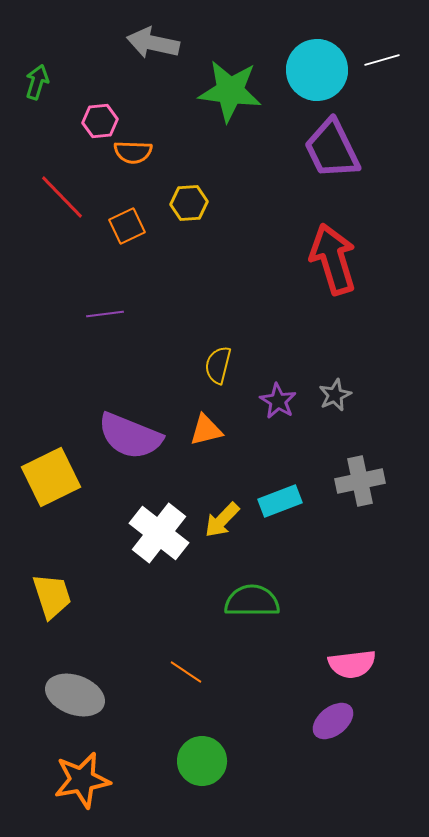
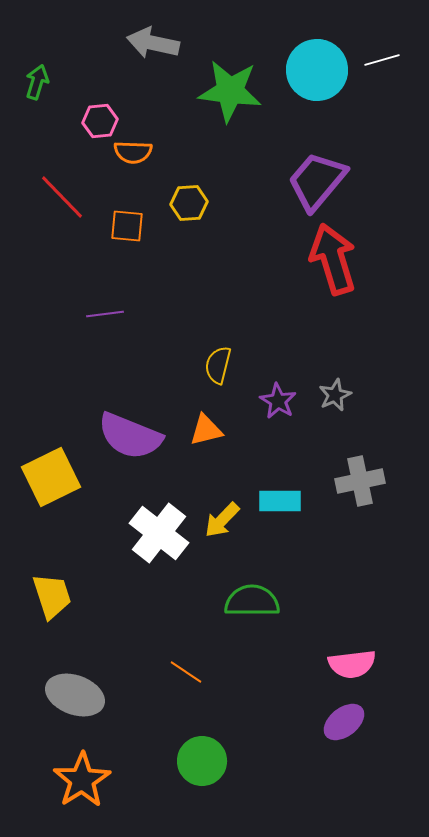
purple trapezoid: moved 15 px left, 32 px down; rotated 66 degrees clockwise
orange square: rotated 30 degrees clockwise
cyan rectangle: rotated 21 degrees clockwise
purple ellipse: moved 11 px right, 1 px down
orange star: rotated 22 degrees counterclockwise
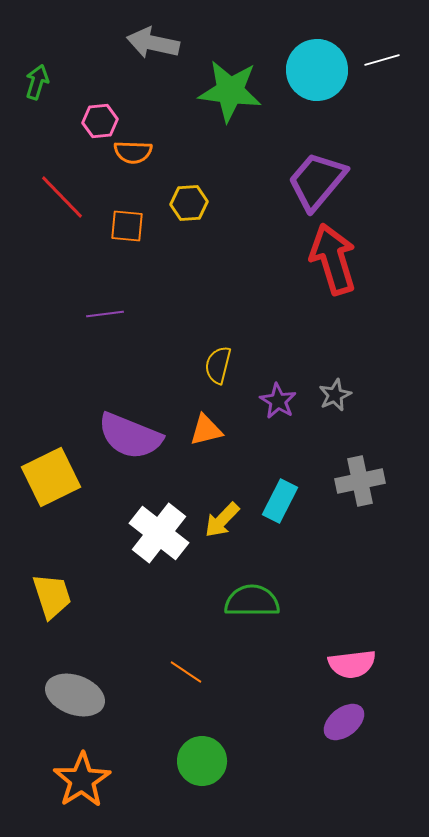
cyan rectangle: rotated 63 degrees counterclockwise
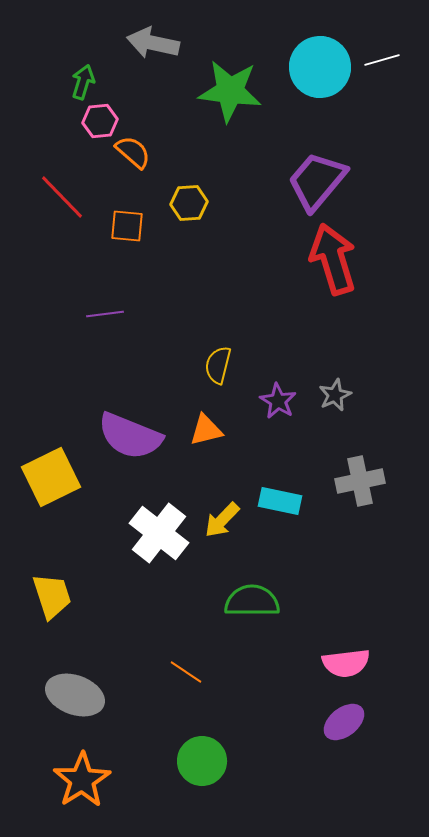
cyan circle: moved 3 px right, 3 px up
green arrow: moved 46 px right
orange semicircle: rotated 141 degrees counterclockwise
cyan rectangle: rotated 75 degrees clockwise
pink semicircle: moved 6 px left, 1 px up
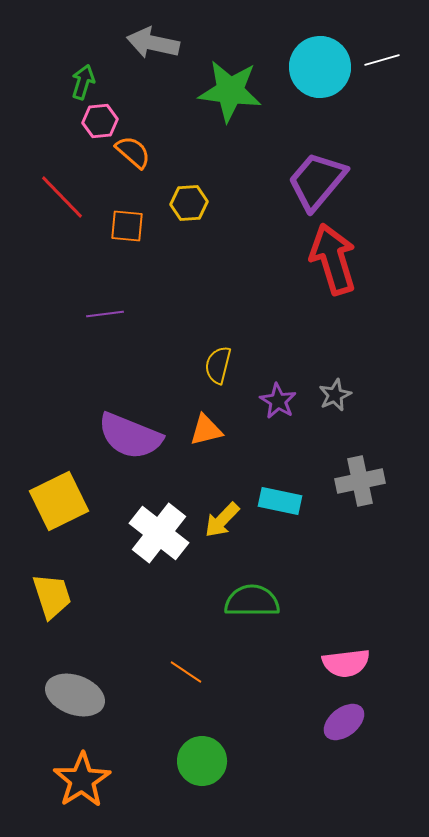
yellow square: moved 8 px right, 24 px down
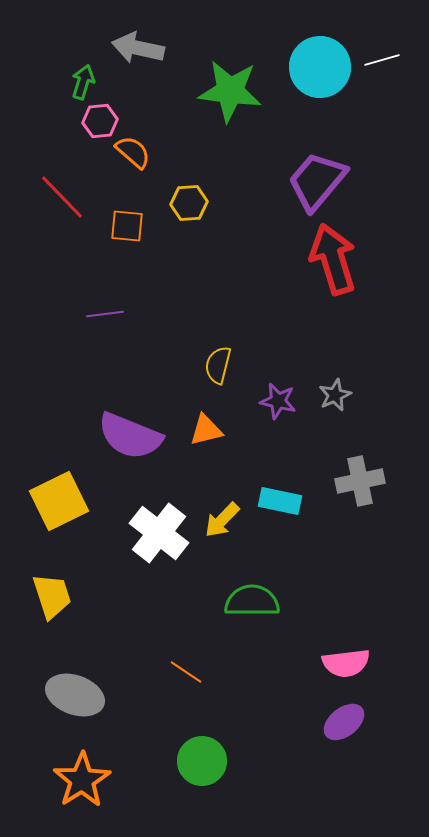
gray arrow: moved 15 px left, 5 px down
purple star: rotated 18 degrees counterclockwise
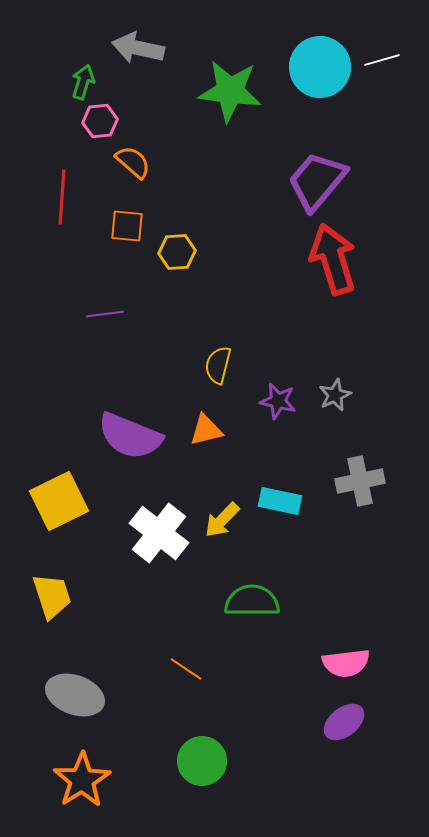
orange semicircle: moved 10 px down
red line: rotated 48 degrees clockwise
yellow hexagon: moved 12 px left, 49 px down
orange line: moved 3 px up
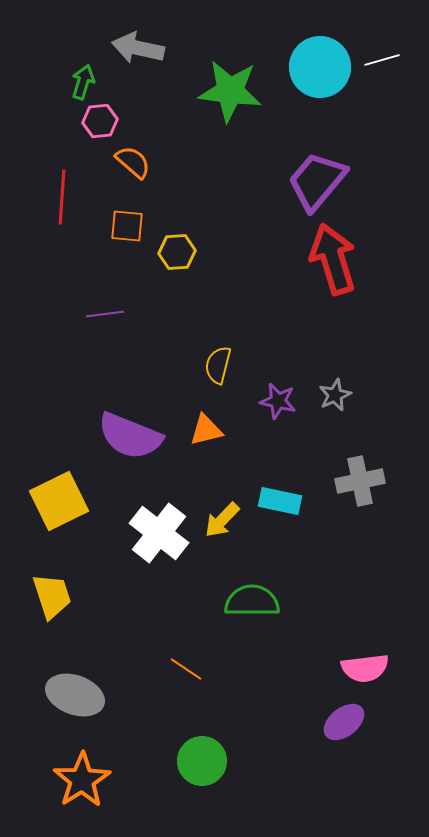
pink semicircle: moved 19 px right, 5 px down
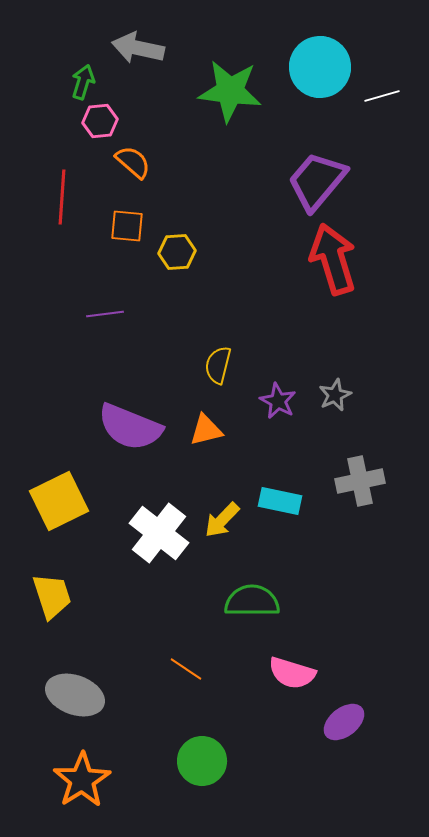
white line: moved 36 px down
purple star: rotated 15 degrees clockwise
purple semicircle: moved 9 px up
pink semicircle: moved 73 px left, 5 px down; rotated 24 degrees clockwise
